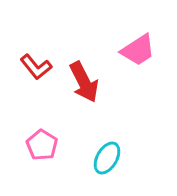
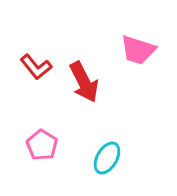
pink trapezoid: rotated 51 degrees clockwise
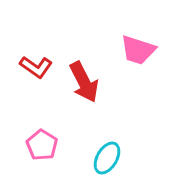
red L-shape: rotated 16 degrees counterclockwise
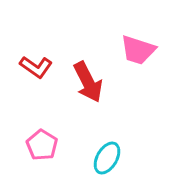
red arrow: moved 4 px right
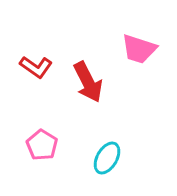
pink trapezoid: moved 1 px right, 1 px up
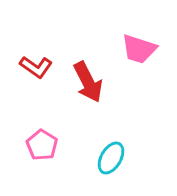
cyan ellipse: moved 4 px right
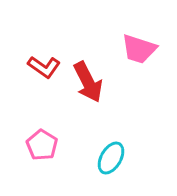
red L-shape: moved 8 px right
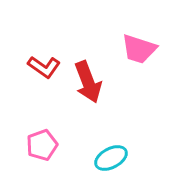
red arrow: rotated 6 degrees clockwise
pink pentagon: rotated 20 degrees clockwise
cyan ellipse: rotated 32 degrees clockwise
